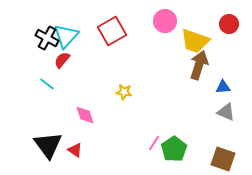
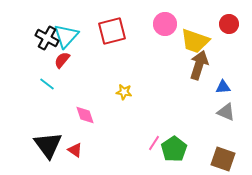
pink circle: moved 3 px down
red square: rotated 16 degrees clockwise
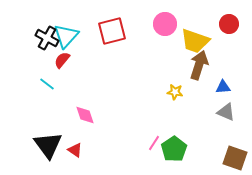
yellow star: moved 51 px right
brown square: moved 12 px right, 1 px up
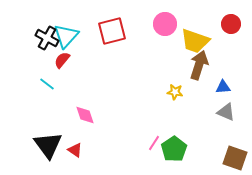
red circle: moved 2 px right
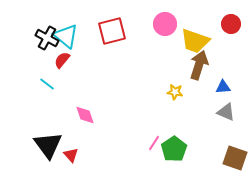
cyan triangle: rotated 32 degrees counterclockwise
red triangle: moved 4 px left, 5 px down; rotated 14 degrees clockwise
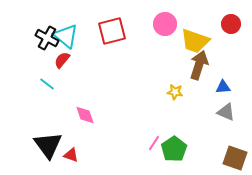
red triangle: rotated 28 degrees counterclockwise
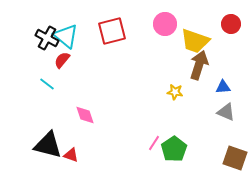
black triangle: rotated 40 degrees counterclockwise
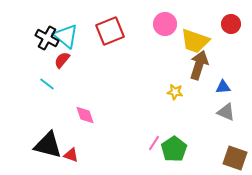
red square: moved 2 px left; rotated 8 degrees counterclockwise
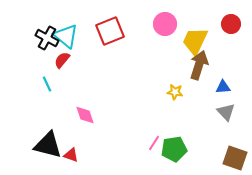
yellow trapezoid: rotated 96 degrees clockwise
cyan line: rotated 28 degrees clockwise
gray triangle: rotated 24 degrees clockwise
green pentagon: rotated 25 degrees clockwise
